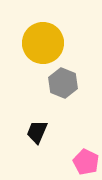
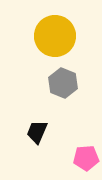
yellow circle: moved 12 px right, 7 px up
pink pentagon: moved 4 px up; rotated 30 degrees counterclockwise
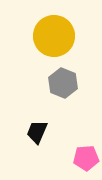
yellow circle: moved 1 px left
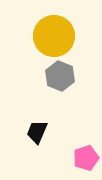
gray hexagon: moved 3 px left, 7 px up
pink pentagon: rotated 15 degrees counterclockwise
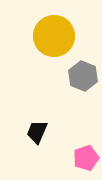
gray hexagon: moved 23 px right
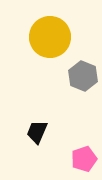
yellow circle: moved 4 px left, 1 px down
pink pentagon: moved 2 px left, 1 px down
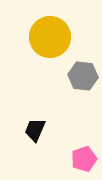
gray hexagon: rotated 16 degrees counterclockwise
black trapezoid: moved 2 px left, 2 px up
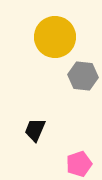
yellow circle: moved 5 px right
pink pentagon: moved 5 px left, 5 px down
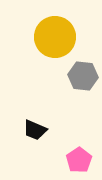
black trapezoid: rotated 90 degrees counterclockwise
pink pentagon: moved 4 px up; rotated 15 degrees counterclockwise
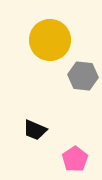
yellow circle: moved 5 px left, 3 px down
pink pentagon: moved 4 px left, 1 px up
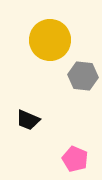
black trapezoid: moved 7 px left, 10 px up
pink pentagon: rotated 15 degrees counterclockwise
